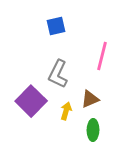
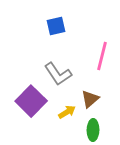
gray L-shape: rotated 60 degrees counterclockwise
brown triangle: rotated 18 degrees counterclockwise
yellow arrow: moved 1 px right, 1 px down; rotated 42 degrees clockwise
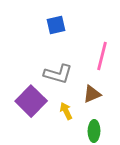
blue square: moved 1 px up
gray L-shape: rotated 40 degrees counterclockwise
brown triangle: moved 2 px right, 5 px up; rotated 18 degrees clockwise
yellow arrow: moved 1 px left, 1 px up; rotated 84 degrees counterclockwise
green ellipse: moved 1 px right, 1 px down
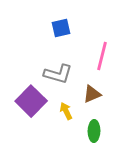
blue square: moved 5 px right, 3 px down
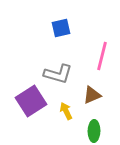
brown triangle: moved 1 px down
purple square: rotated 12 degrees clockwise
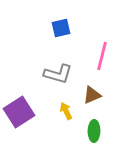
purple square: moved 12 px left, 11 px down
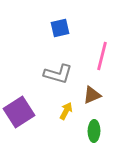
blue square: moved 1 px left
yellow arrow: rotated 54 degrees clockwise
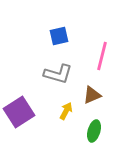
blue square: moved 1 px left, 8 px down
green ellipse: rotated 15 degrees clockwise
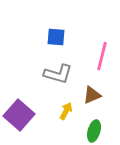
blue square: moved 3 px left, 1 px down; rotated 18 degrees clockwise
purple square: moved 3 px down; rotated 16 degrees counterclockwise
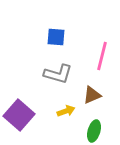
yellow arrow: rotated 42 degrees clockwise
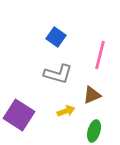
blue square: rotated 30 degrees clockwise
pink line: moved 2 px left, 1 px up
purple square: rotated 8 degrees counterclockwise
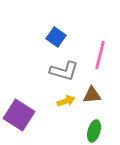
gray L-shape: moved 6 px right, 3 px up
brown triangle: rotated 18 degrees clockwise
yellow arrow: moved 10 px up
